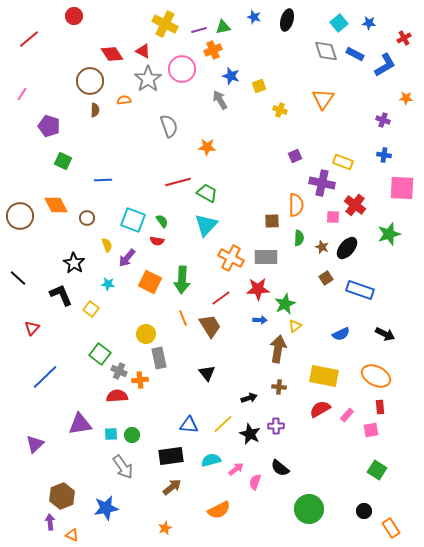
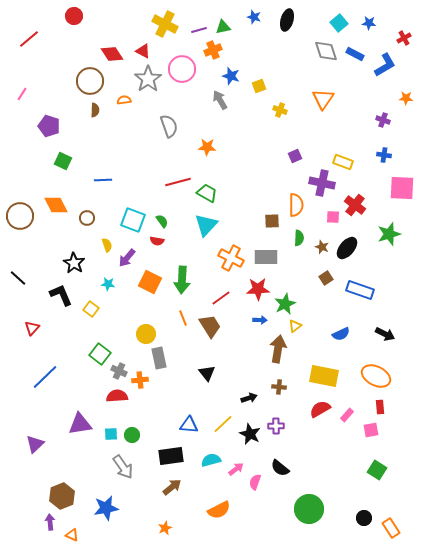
black circle at (364, 511): moved 7 px down
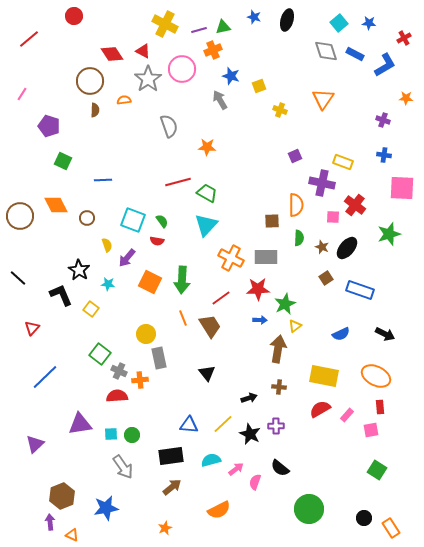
black star at (74, 263): moved 5 px right, 7 px down
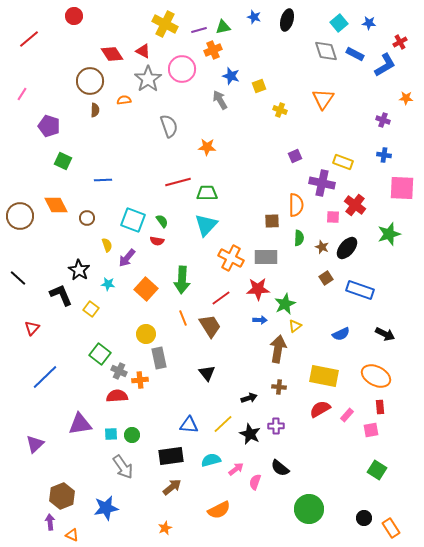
red cross at (404, 38): moved 4 px left, 4 px down
green trapezoid at (207, 193): rotated 30 degrees counterclockwise
orange square at (150, 282): moved 4 px left, 7 px down; rotated 15 degrees clockwise
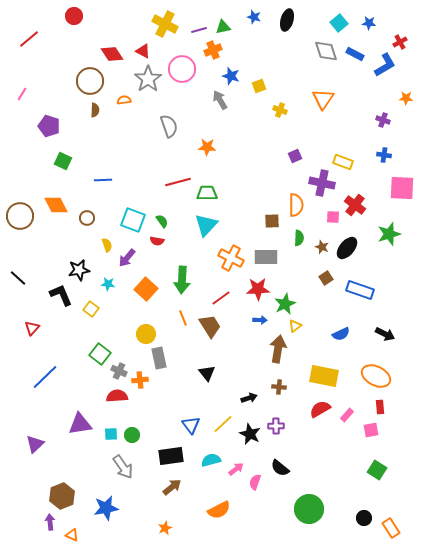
black star at (79, 270): rotated 30 degrees clockwise
blue triangle at (189, 425): moved 2 px right; rotated 48 degrees clockwise
